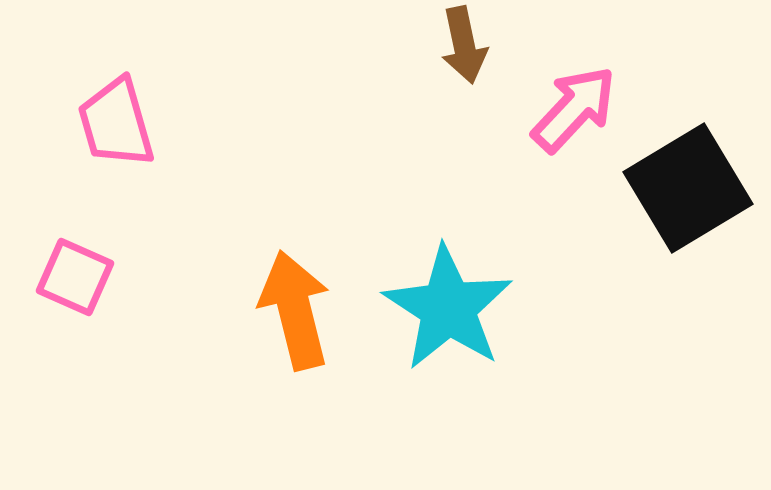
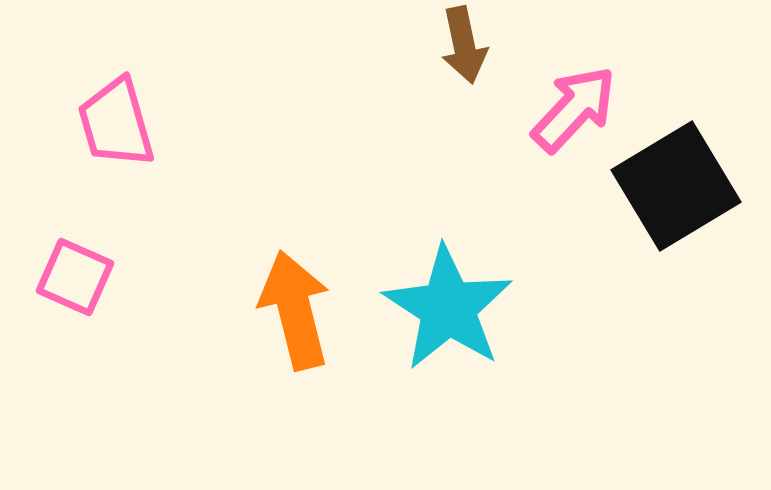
black square: moved 12 px left, 2 px up
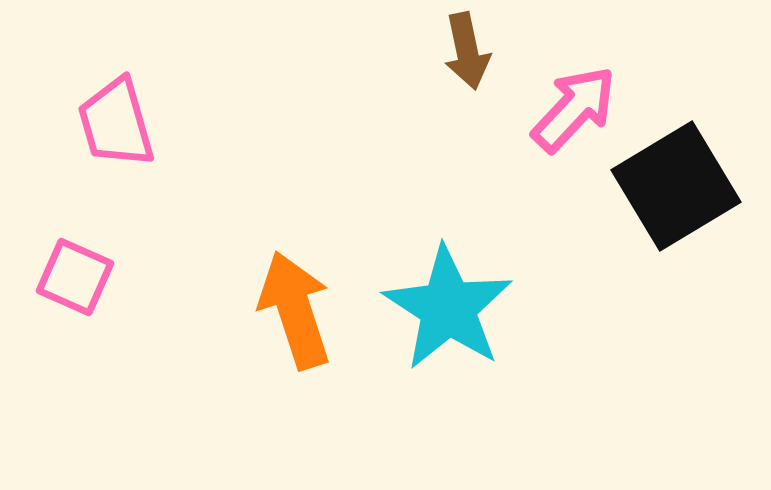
brown arrow: moved 3 px right, 6 px down
orange arrow: rotated 4 degrees counterclockwise
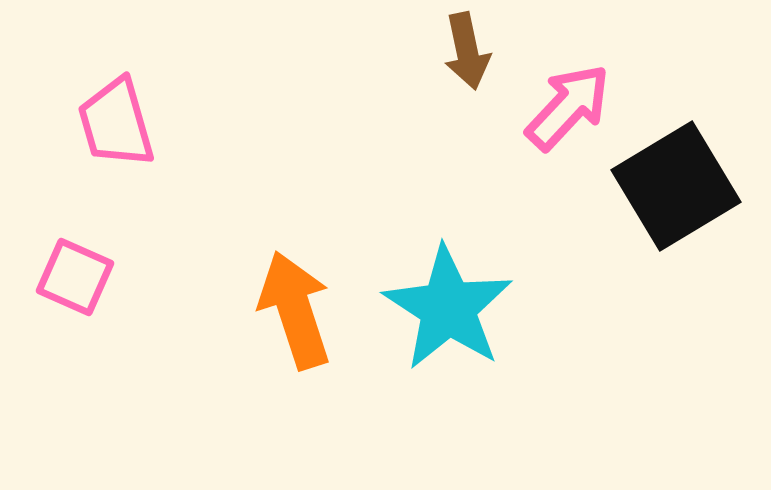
pink arrow: moved 6 px left, 2 px up
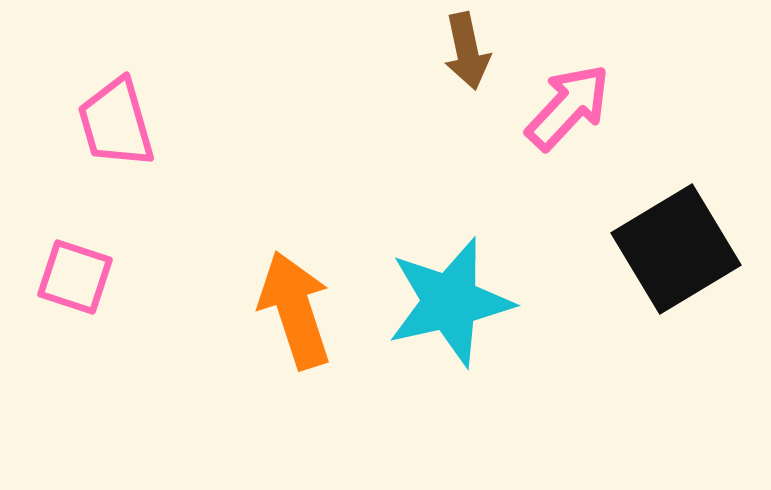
black square: moved 63 px down
pink square: rotated 6 degrees counterclockwise
cyan star: moved 2 px right, 6 px up; rotated 26 degrees clockwise
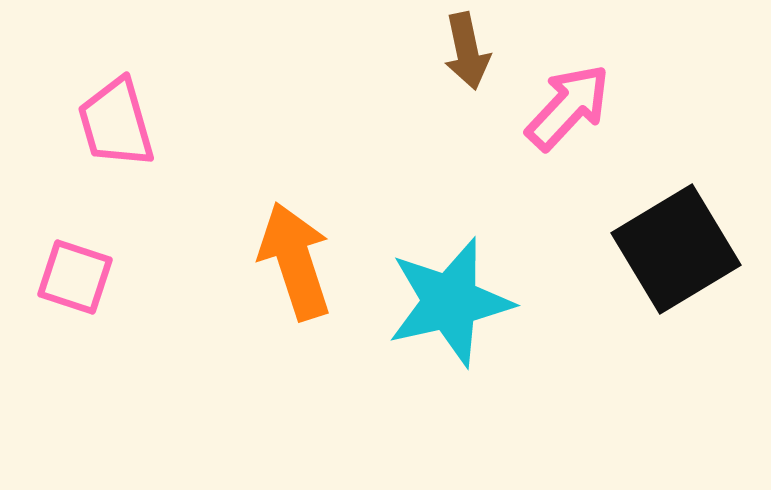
orange arrow: moved 49 px up
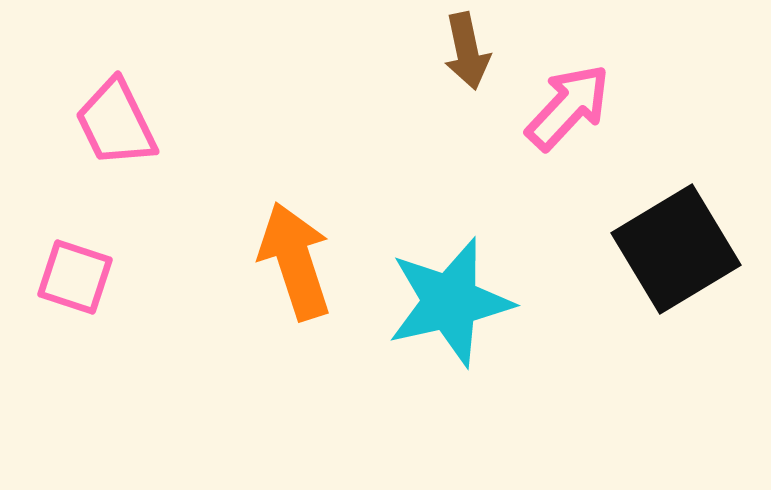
pink trapezoid: rotated 10 degrees counterclockwise
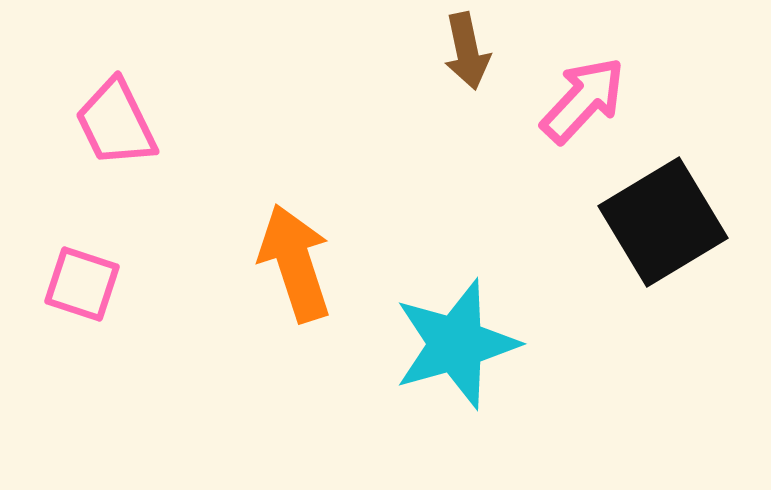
pink arrow: moved 15 px right, 7 px up
black square: moved 13 px left, 27 px up
orange arrow: moved 2 px down
pink square: moved 7 px right, 7 px down
cyan star: moved 6 px right, 42 px down; rotated 3 degrees counterclockwise
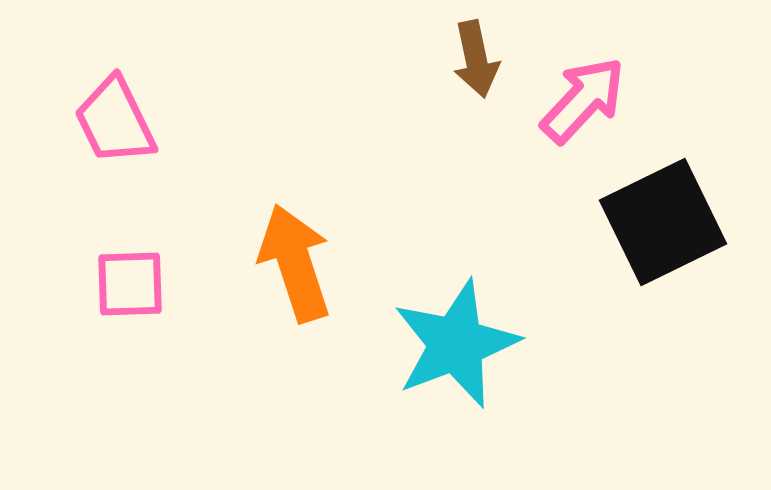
brown arrow: moved 9 px right, 8 px down
pink trapezoid: moved 1 px left, 2 px up
black square: rotated 5 degrees clockwise
pink square: moved 48 px right; rotated 20 degrees counterclockwise
cyan star: rotated 5 degrees counterclockwise
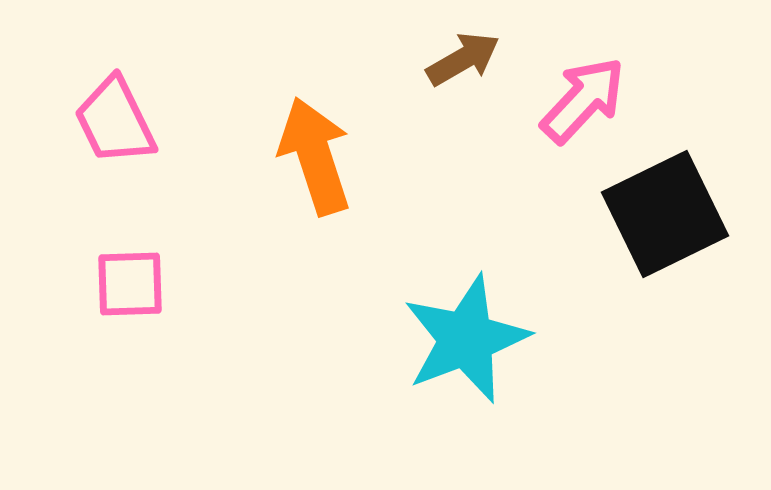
brown arrow: moved 13 px left; rotated 108 degrees counterclockwise
black square: moved 2 px right, 8 px up
orange arrow: moved 20 px right, 107 px up
cyan star: moved 10 px right, 5 px up
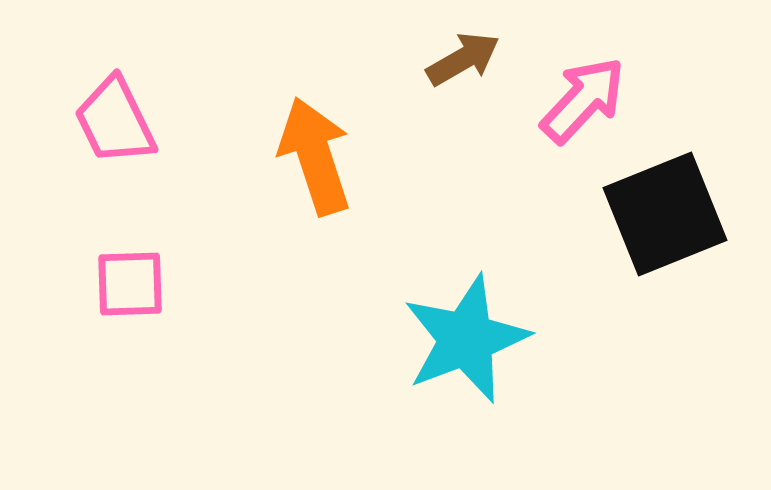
black square: rotated 4 degrees clockwise
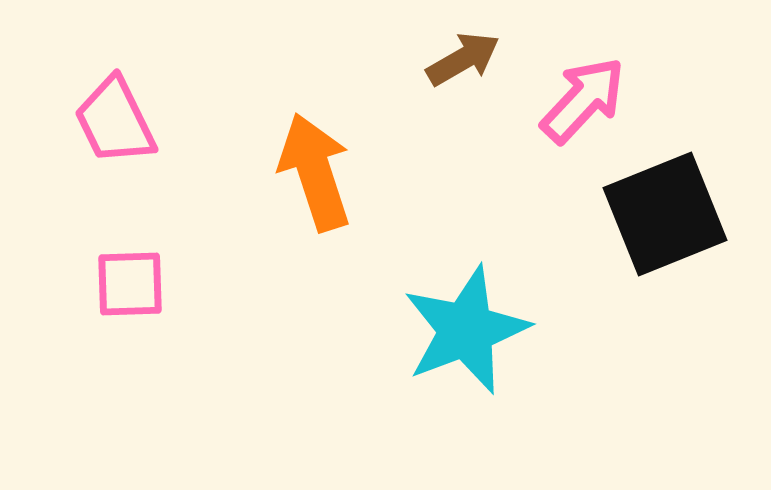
orange arrow: moved 16 px down
cyan star: moved 9 px up
